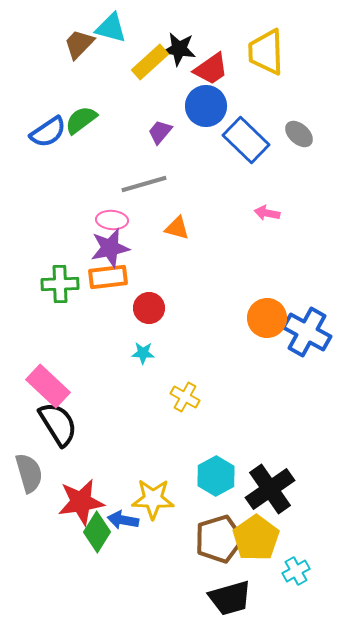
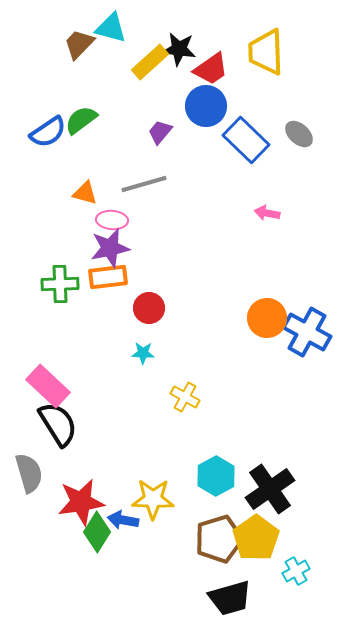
orange triangle: moved 92 px left, 35 px up
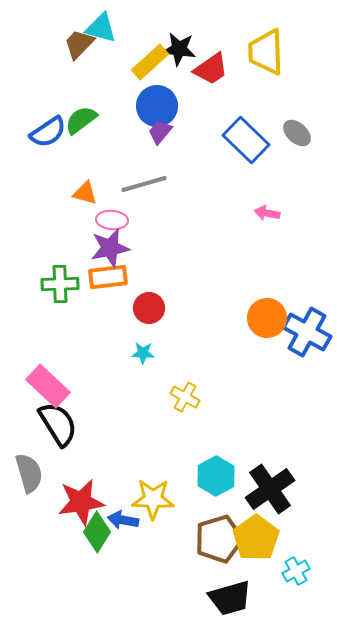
cyan triangle: moved 10 px left
blue circle: moved 49 px left
gray ellipse: moved 2 px left, 1 px up
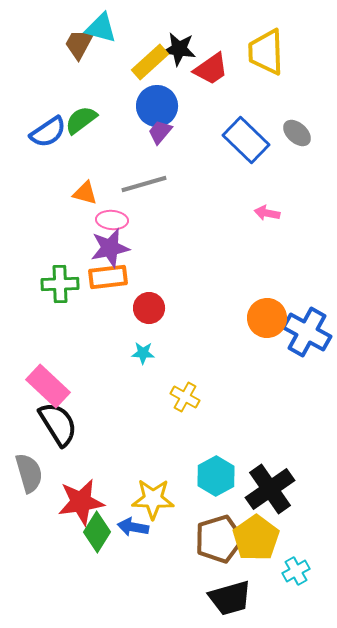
brown trapezoid: rotated 16 degrees counterclockwise
blue arrow: moved 10 px right, 7 px down
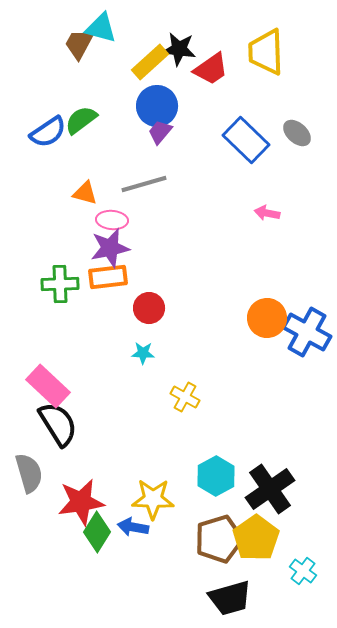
cyan cross: moved 7 px right; rotated 24 degrees counterclockwise
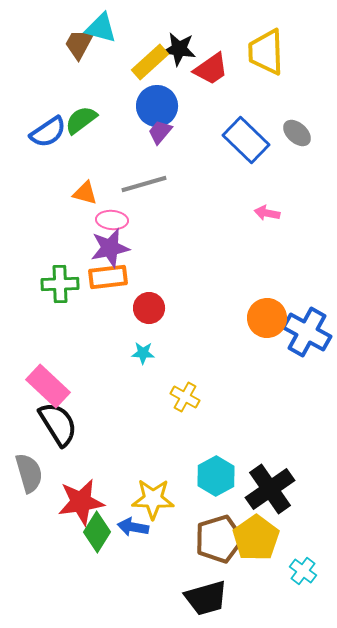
black trapezoid: moved 24 px left
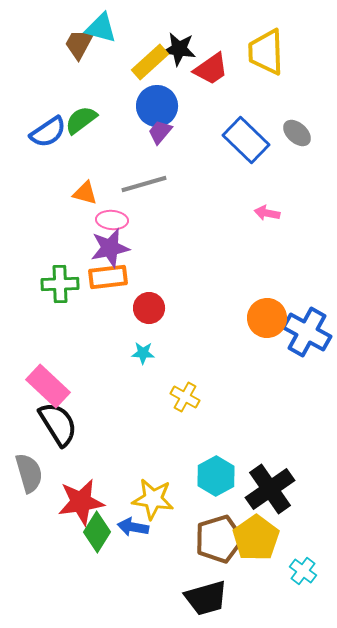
yellow star: rotated 6 degrees clockwise
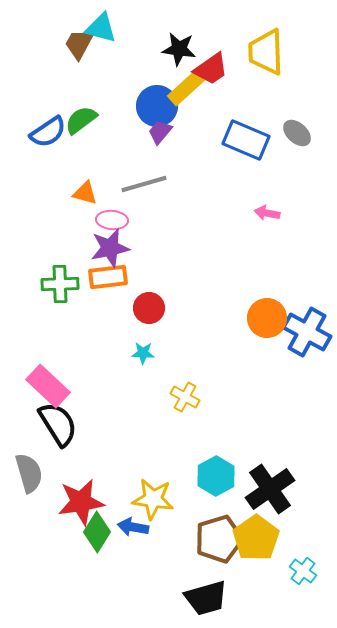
yellow rectangle: moved 36 px right, 26 px down
blue rectangle: rotated 21 degrees counterclockwise
